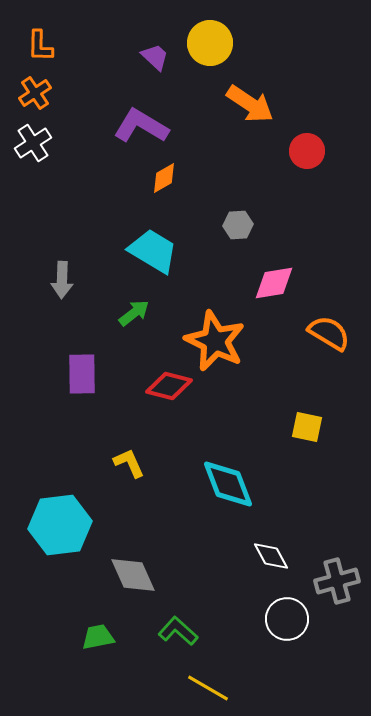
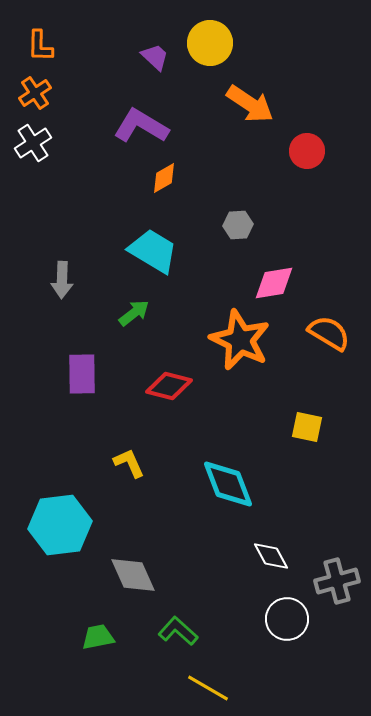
orange star: moved 25 px right, 1 px up
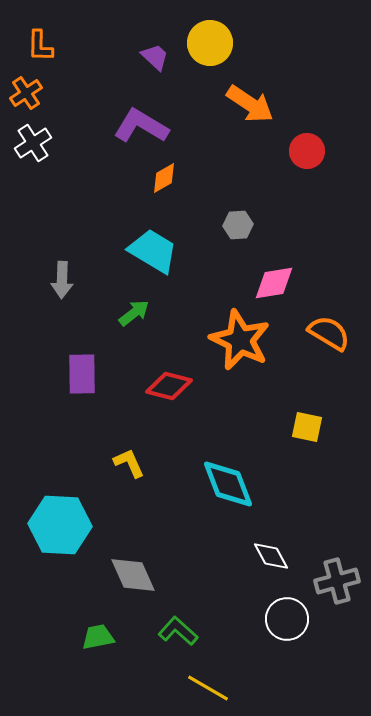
orange cross: moved 9 px left
cyan hexagon: rotated 10 degrees clockwise
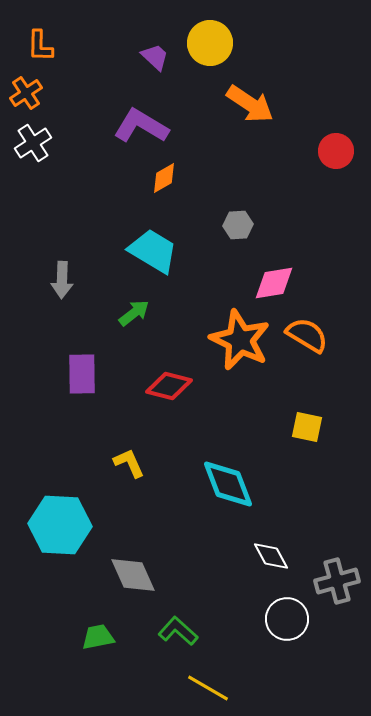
red circle: moved 29 px right
orange semicircle: moved 22 px left, 2 px down
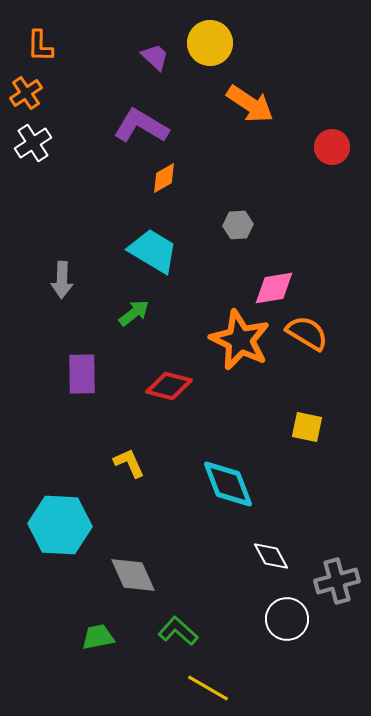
red circle: moved 4 px left, 4 px up
pink diamond: moved 5 px down
orange semicircle: moved 2 px up
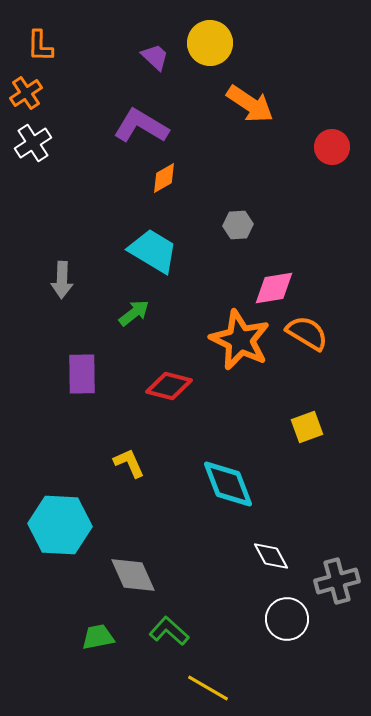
yellow square: rotated 32 degrees counterclockwise
green L-shape: moved 9 px left
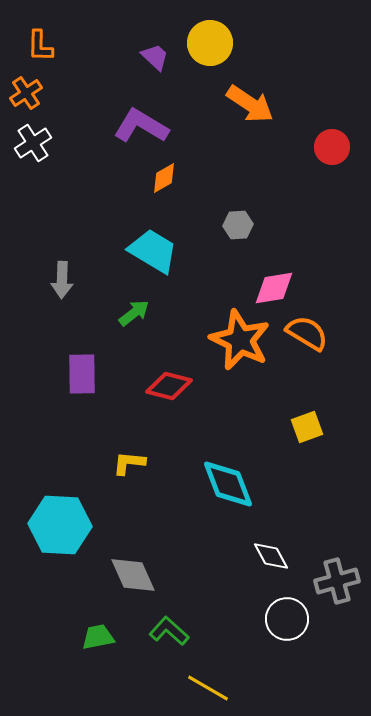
yellow L-shape: rotated 60 degrees counterclockwise
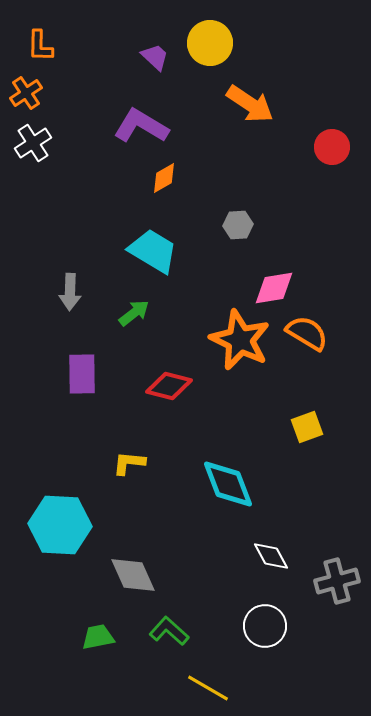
gray arrow: moved 8 px right, 12 px down
white circle: moved 22 px left, 7 px down
